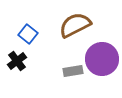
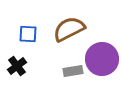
brown semicircle: moved 6 px left, 4 px down
blue square: rotated 36 degrees counterclockwise
black cross: moved 5 px down
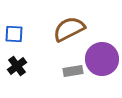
blue square: moved 14 px left
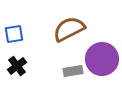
blue square: rotated 12 degrees counterclockwise
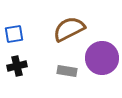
purple circle: moved 1 px up
black cross: rotated 24 degrees clockwise
gray rectangle: moved 6 px left; rotated 18 degrees clockwise
